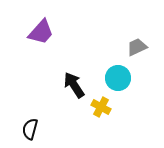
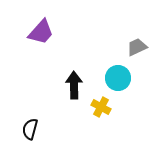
black arrow: rotated 32 degrees clockwise
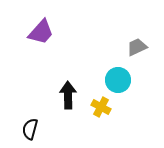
cyan circle: moved 2 px down
black arrow: moved 6 px left, 10 px down
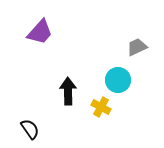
purple trapezoid: moved 1 px left
black arrow: moved 4 px up
black semicircle: rotated 130 degrees clockwise
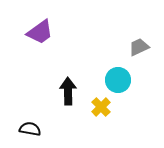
purple trapezoid: rotated 12 degrees clockwise
gray trapezoid: moved 2 px right
yellow cross: rotated 18 degrees clockwise
black semicircle: rotated 45 degrees counterclockwise
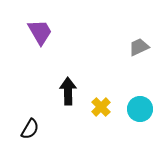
purple trapezoid: rotated 84 degrees counterclockwise
cyan circle: moved 22 px right, 29 px down
black semicircle: rotated 110 degrees clockwise
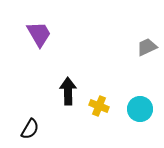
purple trapezoid: moved 1 px left, 2 px down
gray trapezoid: moved 8 px right
yellow cross: moved 2 px left, 1 px up; rotated 24 degrees counterclockwise
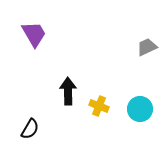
purple trapezoid: moved 5 px left
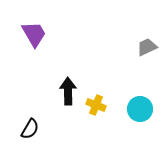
yellow cross: moved 3 px left, 1 px up
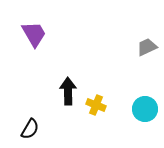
cyan circle: moved 5 px right
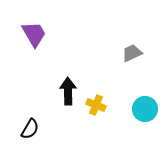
gray trapezoid: moved 15 px left, 6 px down
